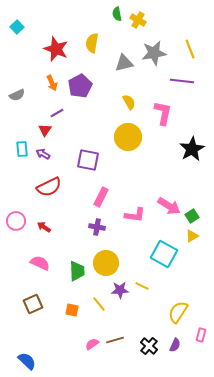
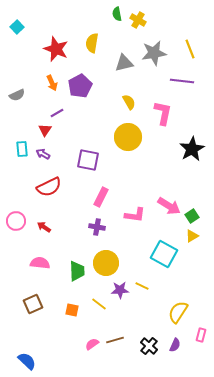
pink semicircle at (40, 263): rotated 18 degrees counterclockwise
yellow line at (99, 304): rotated 14 degrees counterclockwise
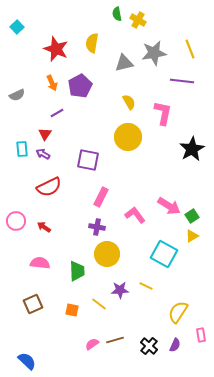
red triangle at (45, 130): moved 4 px down
pink L-shape at (135, 215): rotated 135 degrees counterclockwise
yellow circle at (106, 263): moved 1 px right, 9 px up
yellow line at (142, 286): moved 4 px right
pink rectangle at (201, 335): rotated 24 degrees counterclockwise
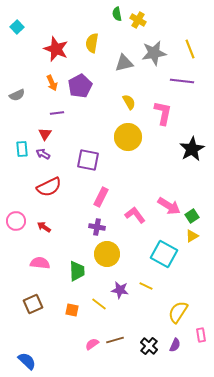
purple line at (57, 113): rotated 24 degrees clockwise
purple star at (120, 290): rotated 12 degrees clockwise
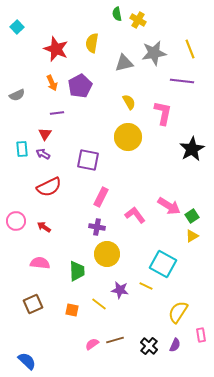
cyan square at (164, 254): moved 1 px left, 10 px down
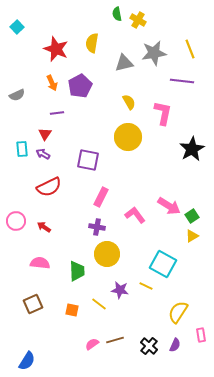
blue semicircle at (27, 361): rotated 78 degrees clockwise
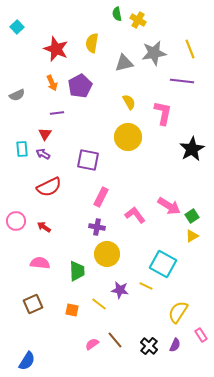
pink rectangle at (201, 335): rotated 24 degrees counterclockwise
brown line at (115, 340): rotated 66 degrees clockwise
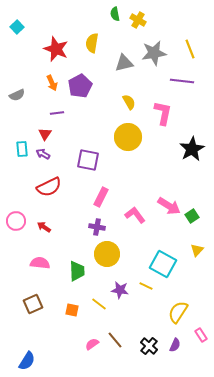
green semicircle at (117, 14): moved 2 px left
yellow triangle at (192, 236): moved 5 px right, 14 px down; rotated 16 degrees counterclockwise
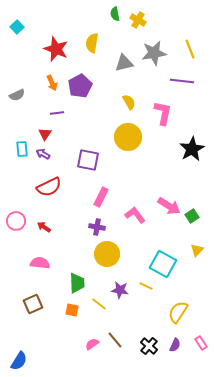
green trapezoid at (77, 271): moved 12 px down
pink rectangle at (201, 335): moved 8 px down
blue semicircle at (27, 361): moved 8 px left
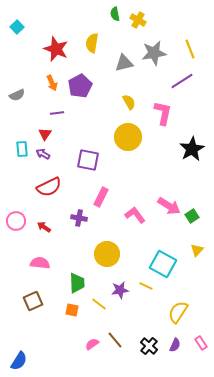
purple line at (182, 81): rotated 40 degrees counterclockwise
purple cross at (97, 227): moved 18 px left, 9 px up
purple star at (120, 290): rotated 18 degrees counterclockwise
brown square at (33, 304): moved 3 px up
